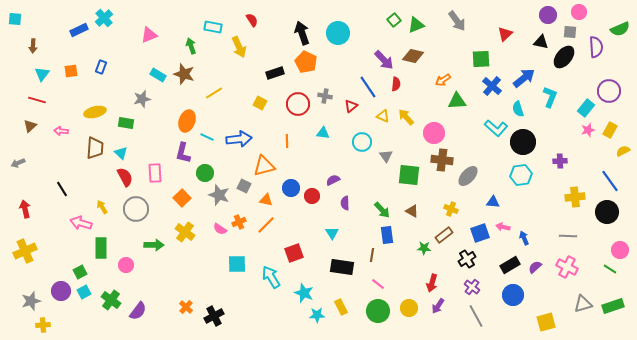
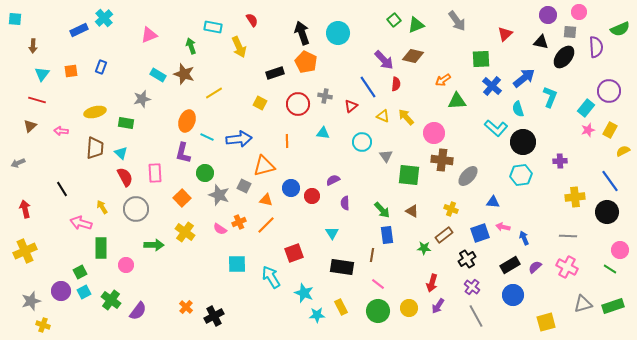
yellow cross at (43, 325): rotated 24 degrees clockwise
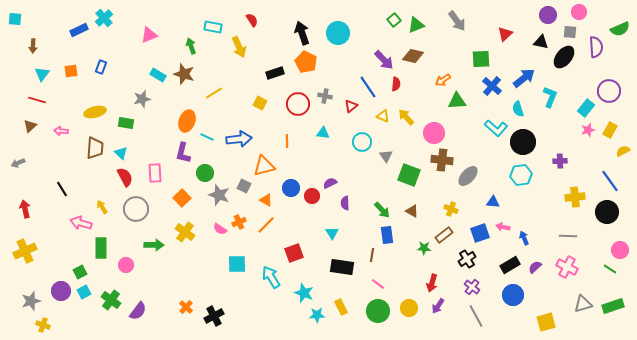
green square at (409, 175): rotated 15 degrees clockwise
purple semicircle at (333, 180): moved 3 px left, 3 px down
orange triangle at (266, 200): rotated 16 degrees clockwise
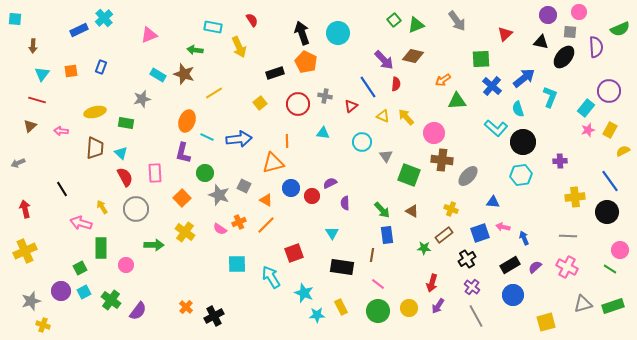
green arrow at (191, 46): moved 4 px right, 4 px down; rotated 63 degrees counterclockwise
yellow square at (260, 103): rotated 24 degrees clockwise
orange triangle at (264, 166): moved 9 px right, 3 px up
green square at (80, 272): moved 4 px up
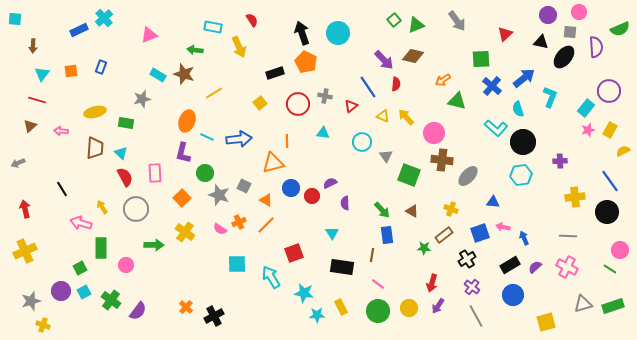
green triangle at (457, 101): rotated 18 degrees clockwise
cyan star at (304, 293): rotated 12 degrees counterclockwise
